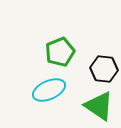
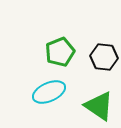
black hexagon: moved 12 px up
cyan ellipse: moved 2 px down
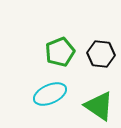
black hexagon: moved 3 px left, 3 px up
cyan ellipse: moved 1 px right, 2 px down
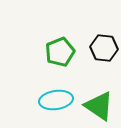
black hexagon: moved 3 px right, 6 px up
cyan ellipse: moved 6 px right, 6 px down; rotated 16 degrees clockwise
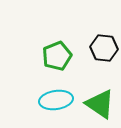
green pentagon: moved 3 px left, 4 px down
green triangle: moved 1 px right, 2 px up
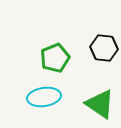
green pentagon: moved 2 px left, 2 px down
cyan ellipse: moved 12 px left, 3 px up
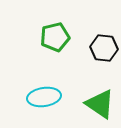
green pentagon: moved 21 px up; rotated 8 degrees clockwise
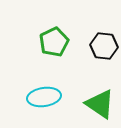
green pentagon: moved 1 px left, 5 px down; rotated 12 degrees counterclockwise
black hexagon: moved 2 px up
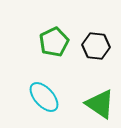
black hexagon: moved 8 px left
cyan ellipse: rotated 56 degrees clockwise
